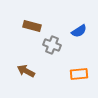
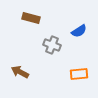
brown rectangle: moved 1 px left, 8 px up
brown arrow: moved 6 px left, 1 px down
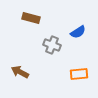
blue semicircle: moved 1 px left, 1 px down
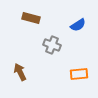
blue semicircle: moved 7 px up
brown arrow: rotated 36 degrees clockwise
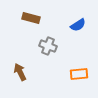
gray cross: moved 4 px left, 1 px down
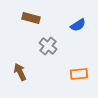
gray cross: rotated 18 degrees clockwise
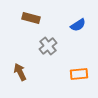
gray cross: rotated 12 degrees clockwise
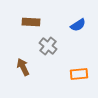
brown rectangle: moved 4 px down; rotated 12 degrees counterclockwise
gray cross: rotated 12 degrees counterclockwise
brown arrow: moved 3 px right, 5 px up
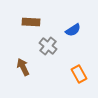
blue semicircle: moved 5 px left, 5 px down
orange rectangle: rotated 66 degrees clockwise
